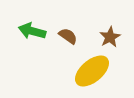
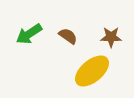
green arrow: moved 3 px left, 3 px down; rotated 48 degrees counterclockwise
brown star: moved 1 px right; rotated 30 degrees clockwise
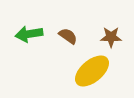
green arrow: rotated 24 degrees clockwise
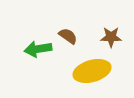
green arrow: moved 9 px right, 15 px down
yellow ellipse: rotated 24 degrees clockwise
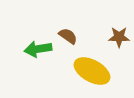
brown star: moved 8 px right
yellow ellipse: rotated 45 degrees clockwise
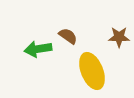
yellow ellipse: rotated 39 degrees clockwise
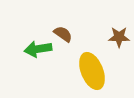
brown semicircle: moved 5 px left, 2 px up
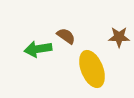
brown semicircle: moved 3 px right, 2 px down
yellow ellipse: moved 2 px up
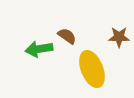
brown semicircle: moved 1 px right
green arrow: moved 1 px right
